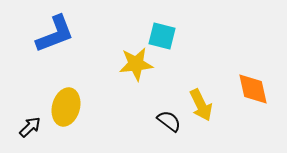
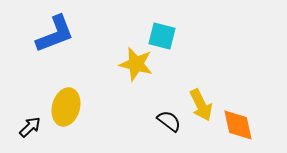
yellow star: rotated 20 degrees clockwise
orange diamond: moved 15 px left, 36 px down
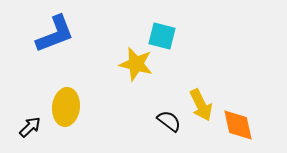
yellow ellipse: rotated 9 degrees counterclockwise
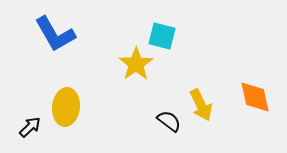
blue L-shape: rotated 81 degrees clockwise
yellow star: rotated 24 degrees clockwise
orange diamond: moved 17 px right, 28 px up
